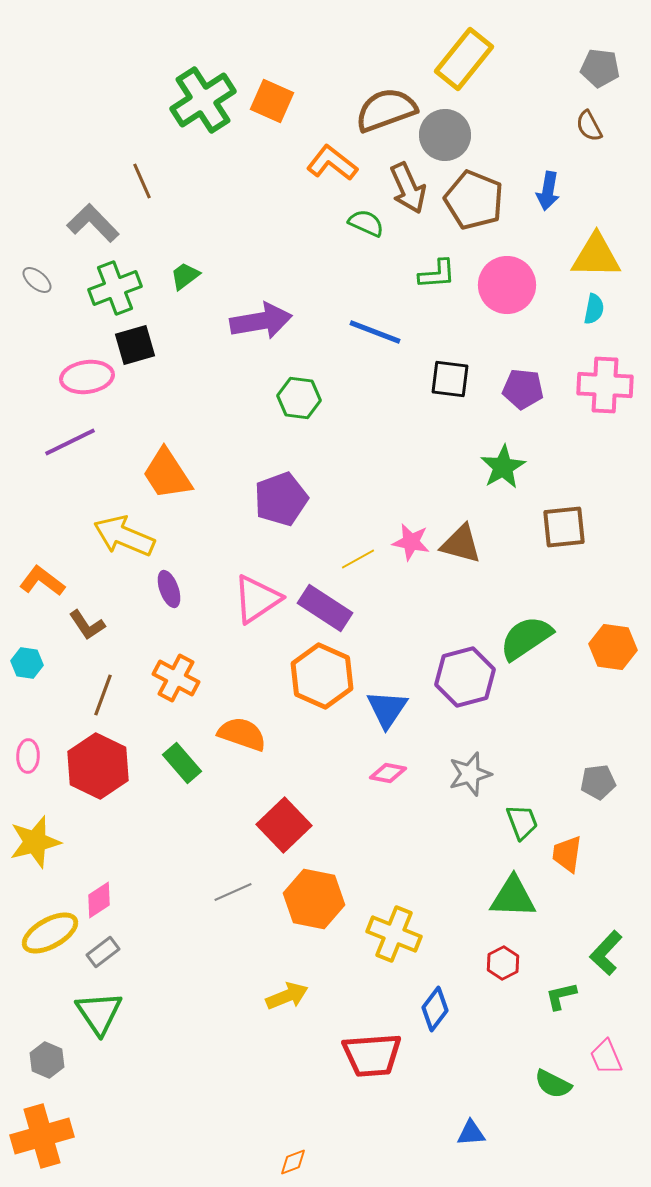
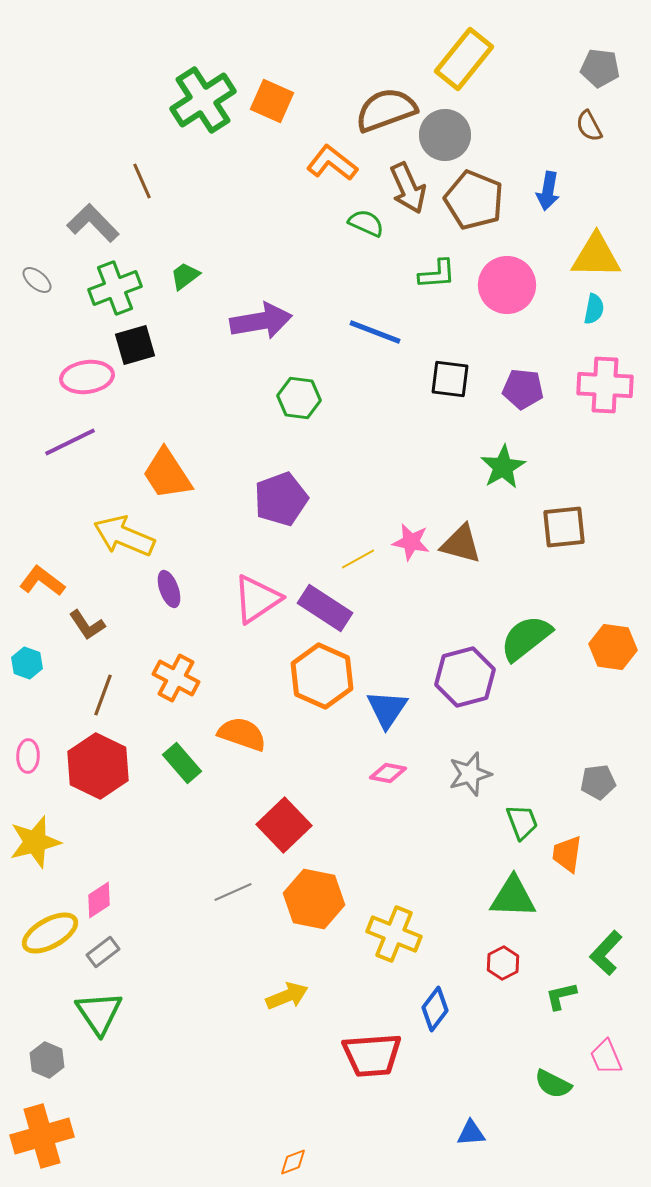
green semicircle at (526, 638): rotated 4 degrees counterclockwise
cyan hexagon at (27, 663): rotated 12 degrees clockwise
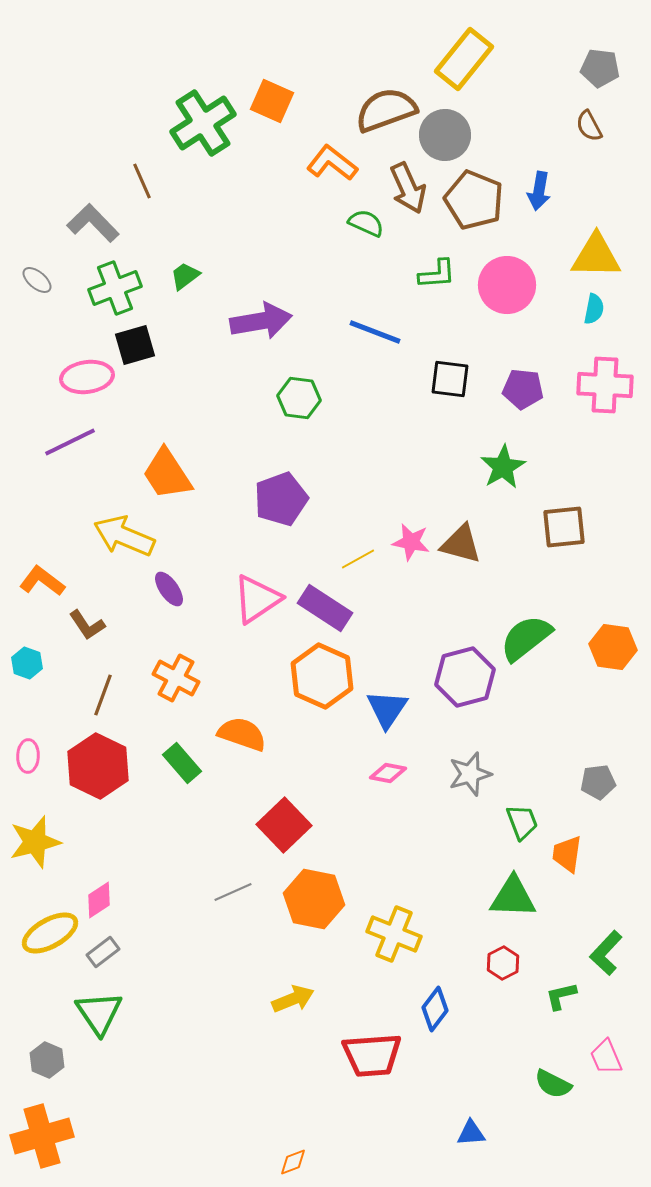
green cross at (203, 100): moved 23 px down
blue arrow at (548, 191): moved 9 px left
purple ellipse at (169, 589): rotated 15 degrees counterclockwise
yellow arrow at (287, 996): moved 6 px right, 3 px down
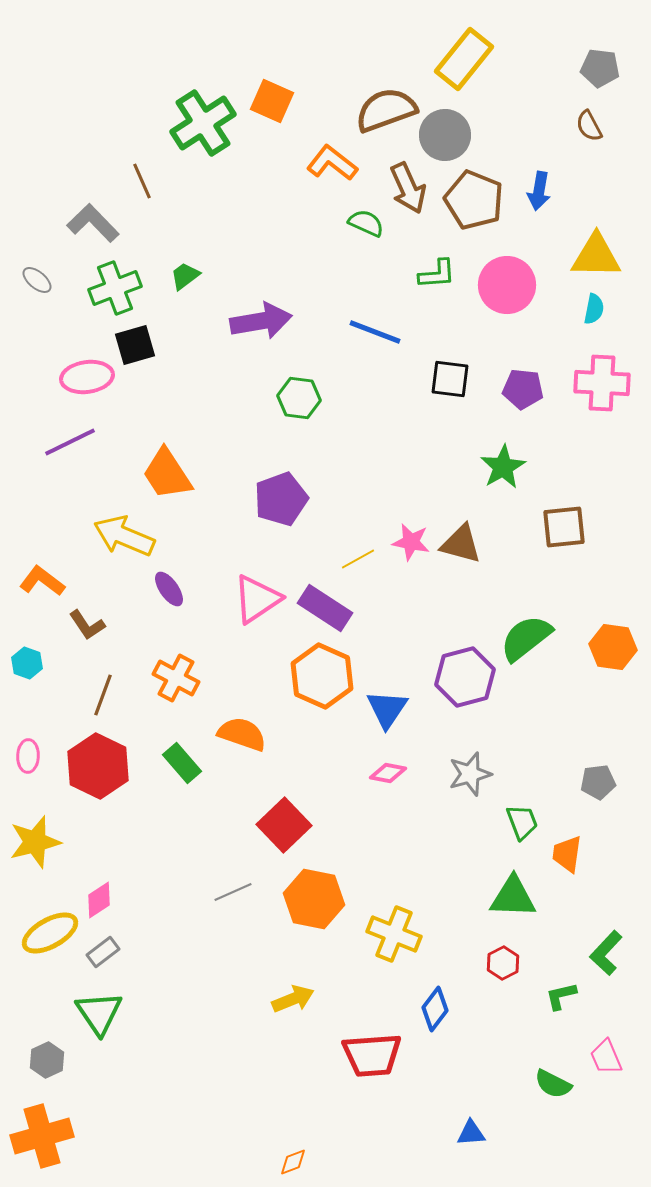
pink cross at (605, 385): moved 3 px left, 2 px up
gray hexagon at (47, 1060): rotated 12 degrees clockwise
